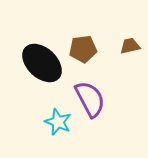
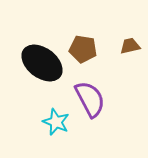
brown pentagon: rotated 16 degrees clockwise
black ellipse: rotated 6 degrees counterclockwise
cyan star: moved 2 px left
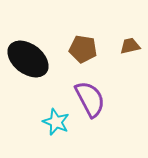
black ellipse: moved 14 px left, 4 px up
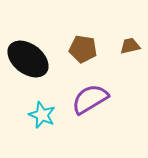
purple semicircle: rotated 93 degrees counterclockwise
cyan star: moved 14 px left, 7 px up
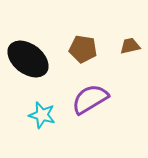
cyan star: rotated 8 degrees counterclockwise
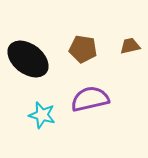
purple semicircle: rotated 18 degrees clockwise
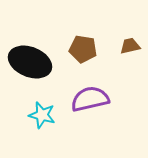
black ellipse: moved 2 px right, 3 px down; rotated 15 degrees counterclockwise
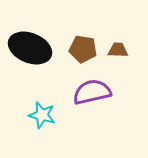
brown trapezoid: moved 12 px left, 4 px down; rotated 15 degrees clockwise
black ellipse: moved 14 px up
purple semicircle: moved 2 px right, 7 px up
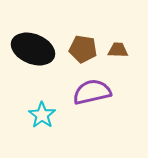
black ellipse: moved 3 px right, 1 px down
cyan star: rotated 20 degrees clockwise
